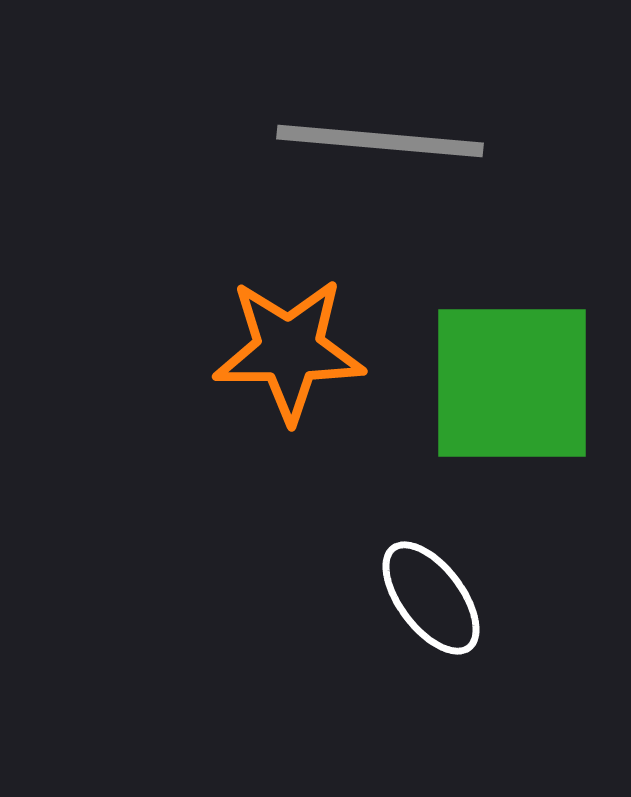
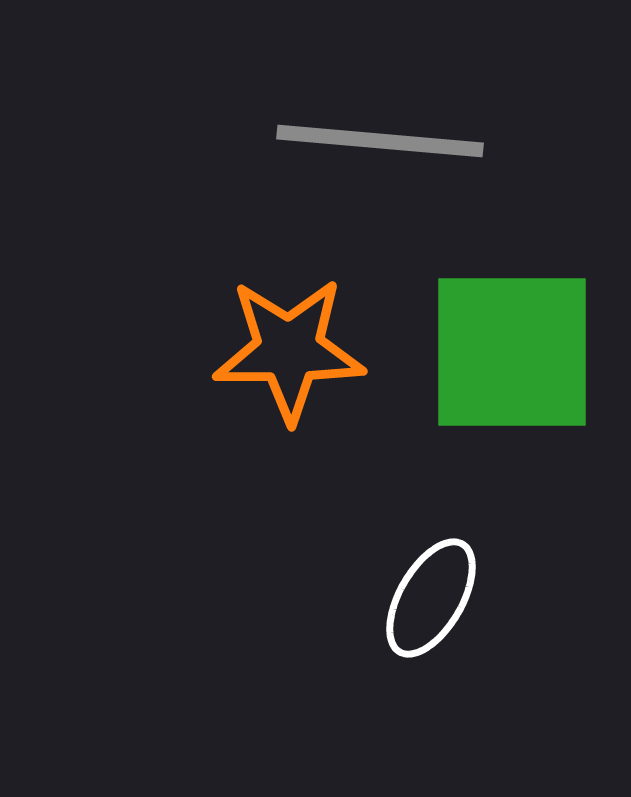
green square: moved 31 px up
white ellipse: rotated 67 degrees clockwise
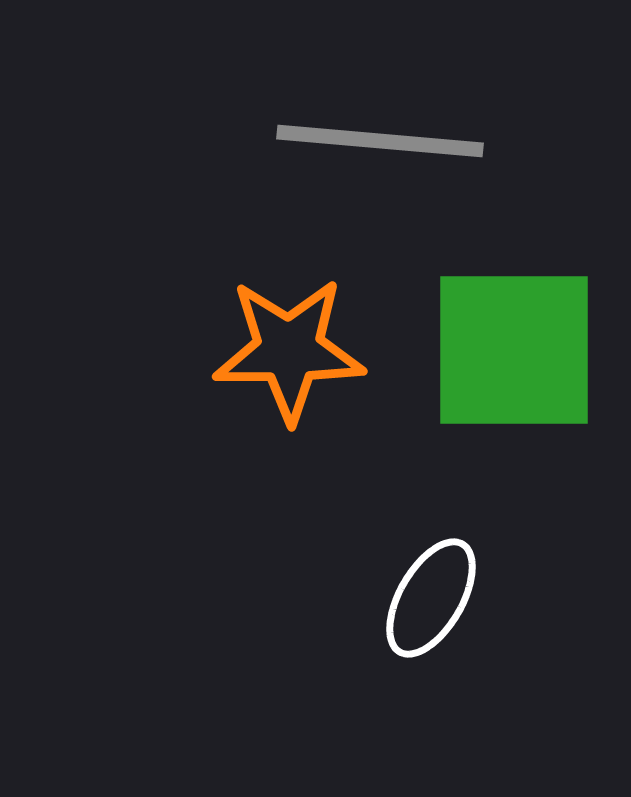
green square: moved 2 px right, 2 px up
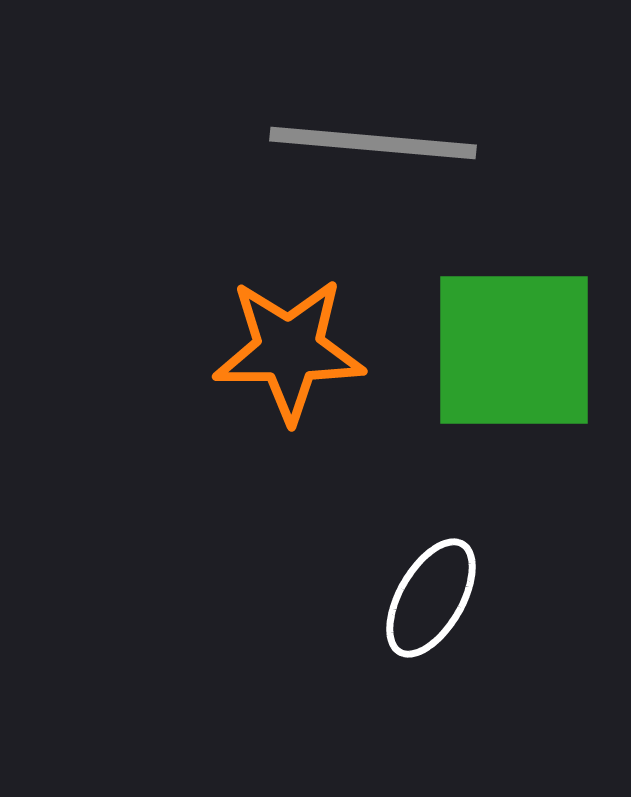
gray line: moved 7 px left, 2 px down
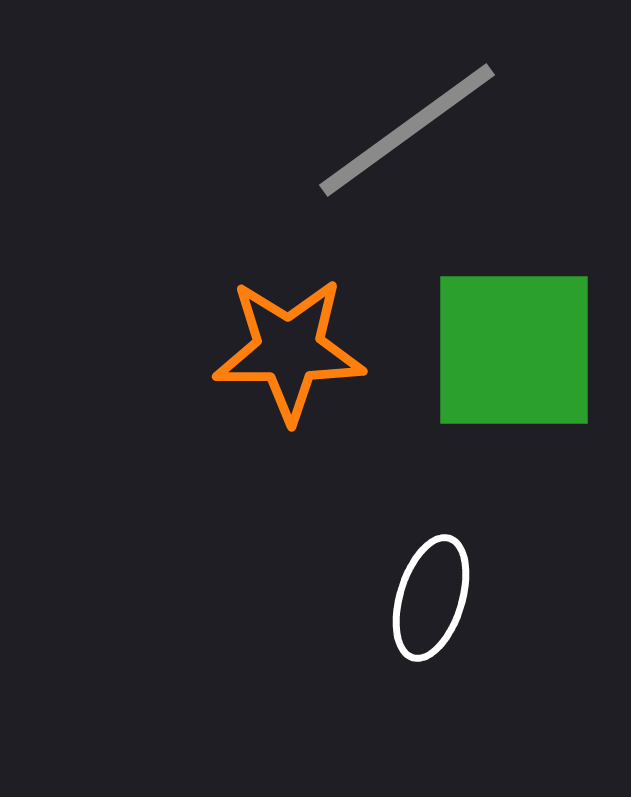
gray line: moved 34 px right, 13 px up; rotated 41 degrees counterclockwise
white ellipse: rotated 13 degrees counterclockwise
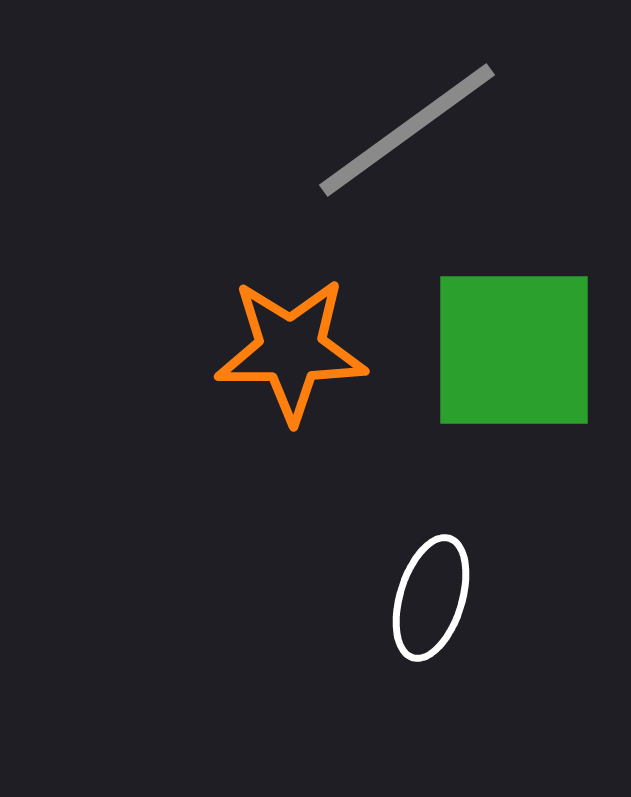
orange star: moved 2 px right
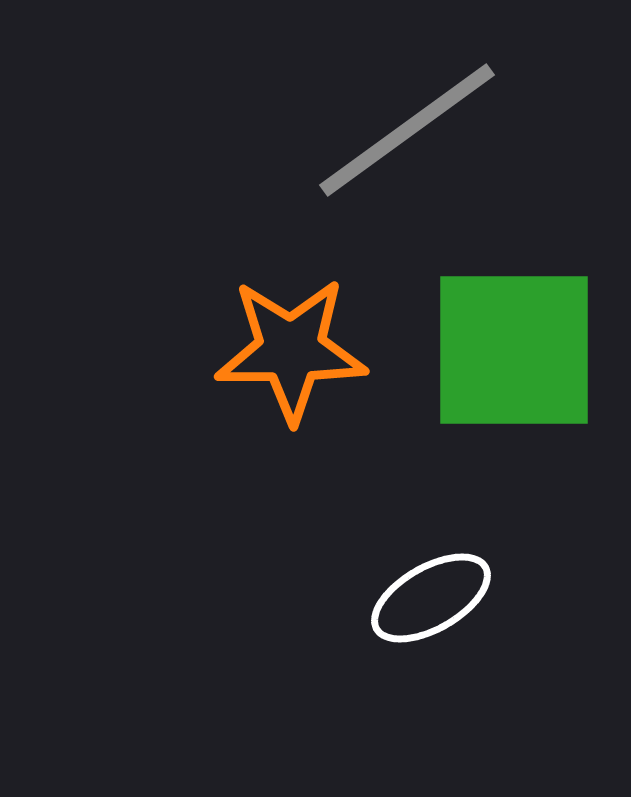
white ellipse: rotated 43 degrees clockwise
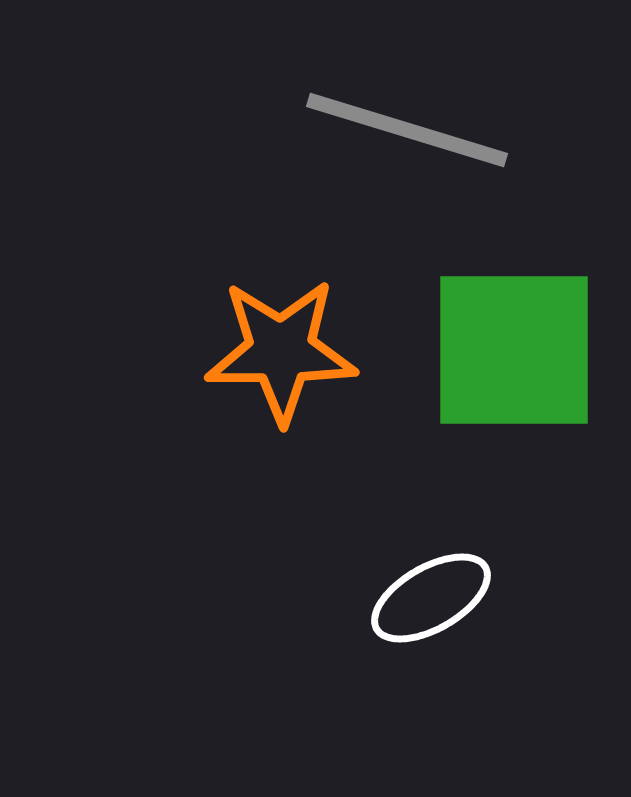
gray line: rotated 53 degrees clockwise
orange star: moved 10 px left, 1 px down
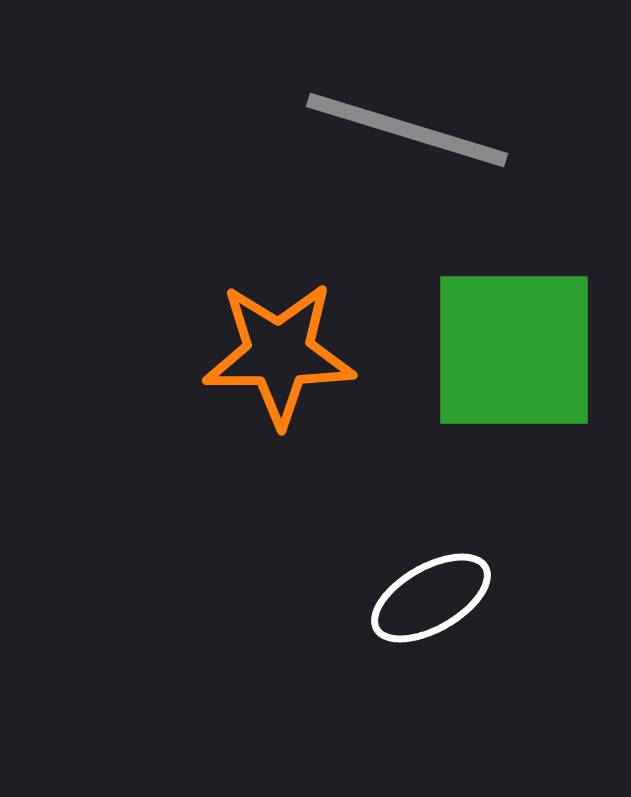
orange star: moved 2 px left, 3 px down
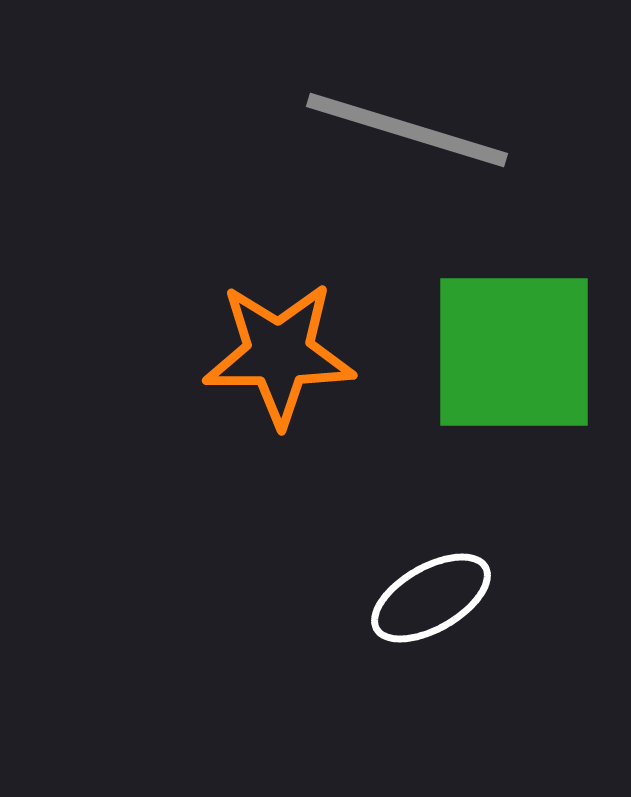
green square: moved 2 px down
